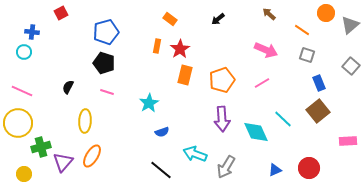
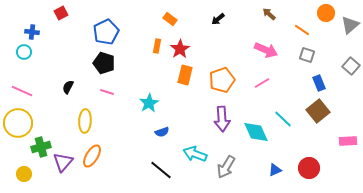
blue pentagon at (106, 32): rotated 10 degrees counterclockwise
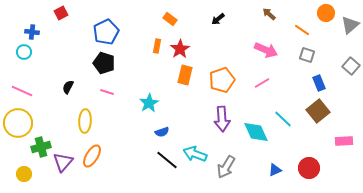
pink rectangle at (348, 141): moved 4 px left
black line at (161, 170): moved 6 px right, 10 px up
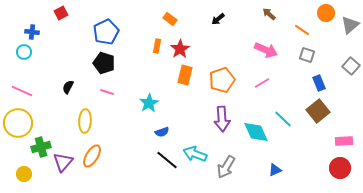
red circle at (309, 168): moved 31 px right
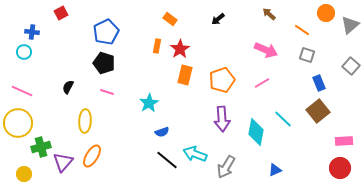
cyan diamond at (256, 132): rotated 36 degrees clockwise
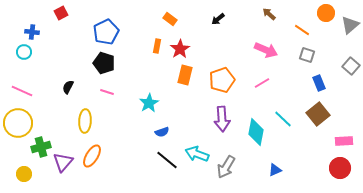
brown square at (318, 111): moved 3 px down
cyan arrow at (195, 154): moved 2 px right
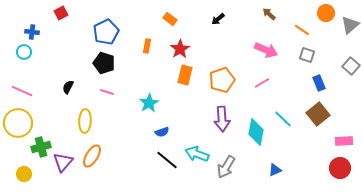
orange rectangle at (157, 46): moved 10 px left
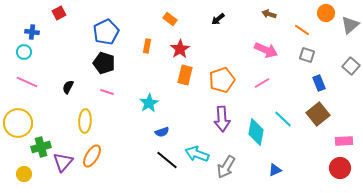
red square at (61, 13): moved 2 px left
brown arrow at (269, 14): rotated 24 degrees counterclockwise
pink line at (22, 91): moved 5 px right, 9 px up
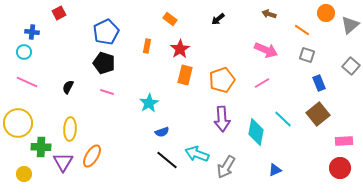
yellow ellipse at (85, 121): moved 15 px left, 8 px down
green cross at (41, 147): rotated 18 degrees clockwise
purple triangle at (63, 162): rotated 10 degrees counterclockwise
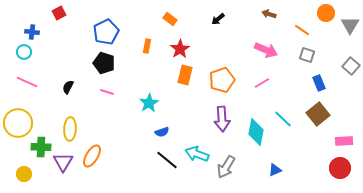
gray triangle at (350, 25): rotated 18 degrees counterclockwise
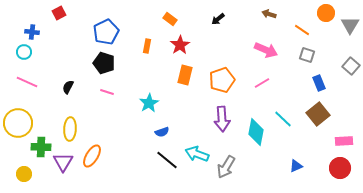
red star at (180, 49): moved 4 px up
blue triangle at (275, 170): moved 21 px right, 4 px up
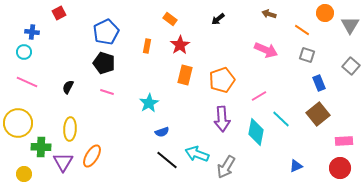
orange circle at (326, 13): moved 1 px left
pink line at (262, 83): moved 3 px left, 13 px down
cyan line at (283, 119): moved 2 px left
